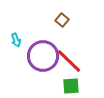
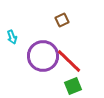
brown square: rotated 24 degrees clockwise
cyan arrow: moved 4 px left, 3 px up
green square: moved 2 px right; rotated 18 degrees counterclockwise
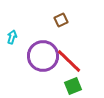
brown square: moved 1 px left
cyan arrow: rotated 144 degrees counterclockwise
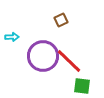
cyan arrow: rotated 72 degrees clockwise
green square: moved 9 px right; rotated 30 degrees clockwise
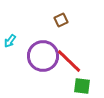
cyan arrow: moved 2 px left, 4 px down; rotated 128 degrees clockwise
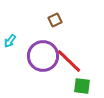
brown square: moved 6 px left
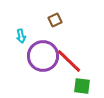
cyan arrow: moved 11 px right, 5 px up; rotated 48 degrees counterclockwise
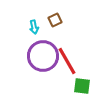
cyan arrow: moved 13 px right, 9 px up
red line: moved 2 px left; rotated 16 degrees clockwise
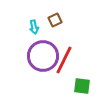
red line: moved 3 px left, 1 px up; rotated 56 degrees clockwise
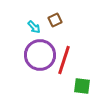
cyan arrow: rotated 32 degrees counterclockwise
purple circle: moved 3 px left, 1 px up
red line: rotated 8 degrees counterclockwise
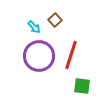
brown square: rotated 16 degrees counterclockwise
purple circle: moved 1 px left, 1 px down
red line: moved 7 px right, 5 px up
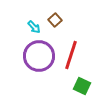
green square: rotated 18 degrees clockwise
